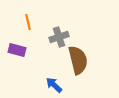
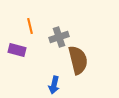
orange line: moved 2 px right, 4 px down
blue arrow: rotated 120 degrees counterclockwise
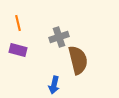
orange line: moved 12 px left, 3 px up
purple rectangle: moved 1 px right
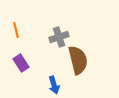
orange line: moved 2 px left, 7 px down
purple rectangle: moved 3 px right, 13 px down; rotated 42 degrees clockwise
blue arrow: rotated 30 degrees counterclockwise
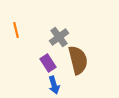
gray cross: rotated 18 degrees counterclockwise
purple rectangle: moved 27 px right
